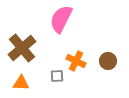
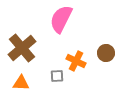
brown circle: moved 2 px left, 8 px up
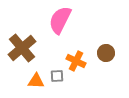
pink semicircle: moved 1 px left, 1 px down
orange triangle: moved 15 px right, 2 px up
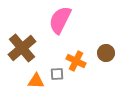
gray square: moved 2 px up
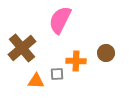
orange cross: rotated 24 degrees counterclockwise
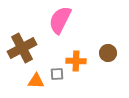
brown cross: rotated 12 degrees clockwise
brown circle: moved 2 px right
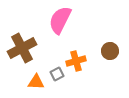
brown circle: moved 2 px right, 2 px up
orange cross: rotated 18 degrees counterclockwise
gray square: rotated 24 degrees counterclockwise
orange triangle: moved 1 px down
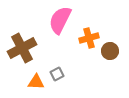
orange cross: moved 13 px right, 23 px up
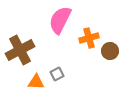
brown cross: moved 2 px left, 2 px down
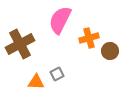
brown cross: moved 6 px up
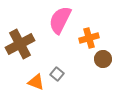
brown circle: moved 7 px left, 8 px down
gray square: rotated 24 degrees counterclockwise
orange triangle: rotated 18 degrees clockwise
